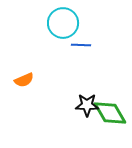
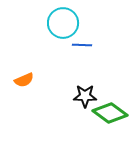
blue line: moved 1 px right
black star: moved 2 px left, 9 px up
green diamond: rotated 24 degrees counterclockwise
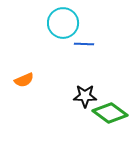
blue line: moved 2 px right, 1 px up
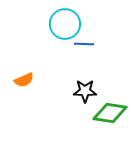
cyan circle: moved 2 px right, 1 px down
black star: moved 5 px up
green diamond: rotated 28 degrees counterclockwise
